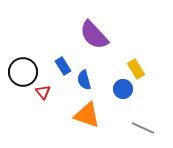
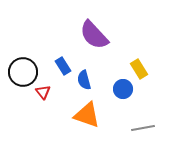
yellow rectangle: moved 3 px right
gray line: rotated 35 degrees counterclockwise
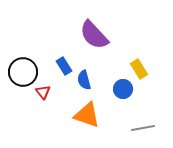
blue rectangle: moved 1 px right
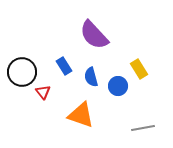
black circle: moved 1 px left
blue semicircle: moved 7 px right, 3 px up
blue circle: moved 5 px left, 3 px up
orange triangle: moved 6 px left
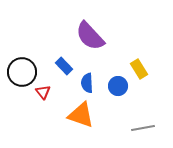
purple semicircle: moved 4 px left, 1 px down
blue rectangle: rotated 12 degrees counterclockwise
blue semicircle: moved 4 px left, 6 px down; rotated 12 degrees clockwise
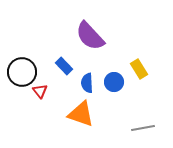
blue circle: moved 4 px left, 4 px up
red triangle: moved 3 px left, 1 px up
orange triangle: moved 1 px up
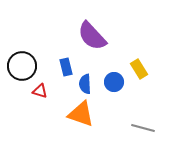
purple semicircle: moved 2 px right
blue rectangle: moved 2 px right, 1 px down; rotated 30 degrees clockwise
black circle: moved 6 px up
blue semicircle: moved 2 px left, 1 px down
red triangle: rotated 35 degrees counterclockwise
gray line: rotated 25 degrees clockwise
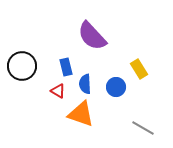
blue circle: moved 2 px right, 5 px down
red triangle: moved 18 px right; rotated 14 degrees clockwise
gray line: rotated 15 degrees clockwise
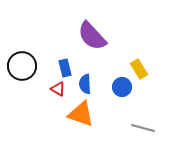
blue rectangle: moved 1 px left, 1 px down
blue circle: moved 6 px right
red triangle: moved 2 px up
gray line: rotated 15 degrees counterclockwise
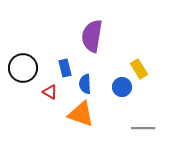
purple semicircle: rotated 52 degrees clockwise
black circle: moved 1 px right, 2 px down
red triangle: moved 8 px left, 3 px down
gray line: rotated 15 degrees counterclockwise
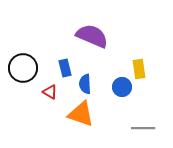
purple semicircle: rotated 104 degrees clockwise
yellow rectangle: rotated 24 degrees clockwise
